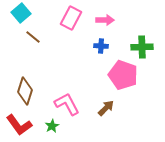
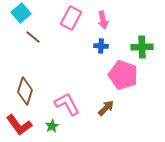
pink arrow: moved 2 px left; rotated 78 degrees clockwise
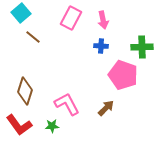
green star: rotated 24 degrees clockwise
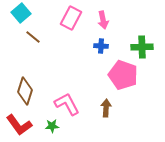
brown arrow: rotated 42 degrees counterclockwise
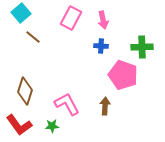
brown arrow: moved 1 px left, 2 px up
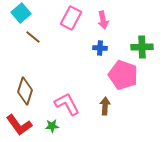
blue cross: moved 1 px left, 2 px down
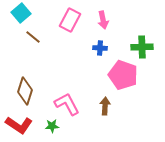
pink rectangle: moved 1 px left, 2 px down
red L-shape: rotated 20 degrees counterclockwise
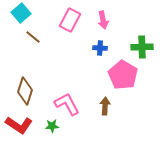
pink pentagon: rotated 12 degrees clockwise
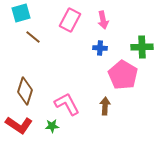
cyan square: rotated 24 degrees clockwise
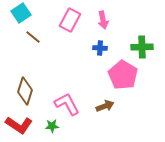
cyan square: rotated 18 degrees counterclockwise
brown arrow: rotated 66 degrees clockwise
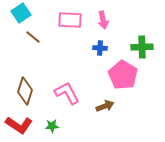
pink rectangle: rotated 65 degrees clockwise
pink L-shape: moved 11 px up
